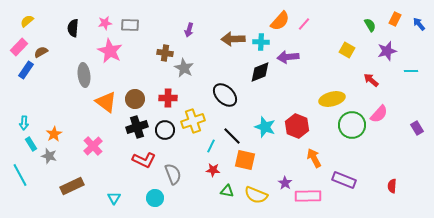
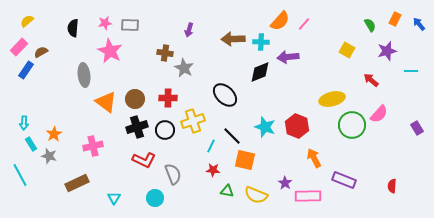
pink cross at (93, 146): rotated 30 degrees clockwise
brown rectangle at (72, 186): moved 5 px right, 3 px up
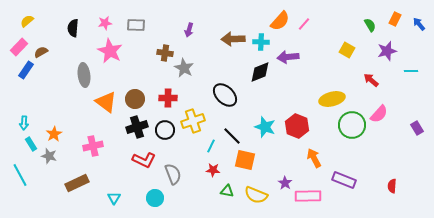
gray rectangle at (130, 25): moved 6 px right
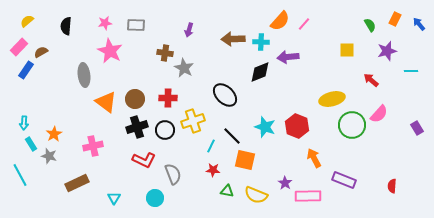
black semicircle at (73, 28): moved 7 px left, 2 px up
yellow square at (347, 50): rotated 28 degrees counterclockwise
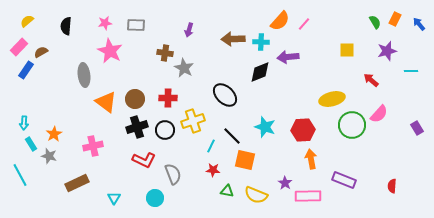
green semicircle at (370, 25): moved 5 px right, 3 px up
red hexagon at (297, 126): moved 6 px right, 4 px down; rotated 25 degrees counterclockwise
orange arrow at (314, 158): moved 3 px left, 1 px down; rotated 18 degrees clockwise
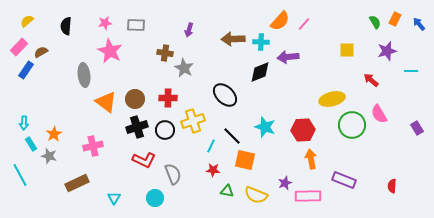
pink semicircle at (379, 114): rotated 108 degrees clockwise
purple star at (285, 183): rotated 16 degrees clockwise
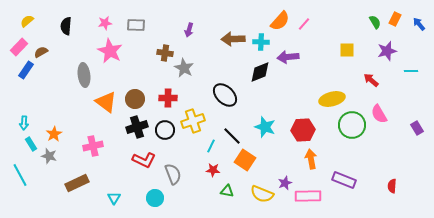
orange square at (245, 160): rotated 20 degrees clockwise
yellow semicircle at (256, 195): moved 6 px right, 1 px up
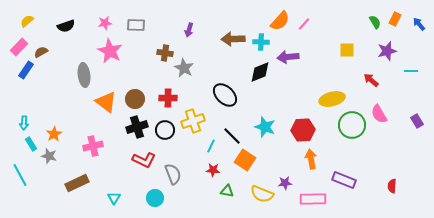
black semicircle at (66, 26): rotated 114 degrees counterclockwise
purple rectangle at (417, 128): moved 7 px up
purple star at (285, 183): rotated 16 degrees clockwise
pink rectangle at (308, 196): moved 5 px right, 3 px down
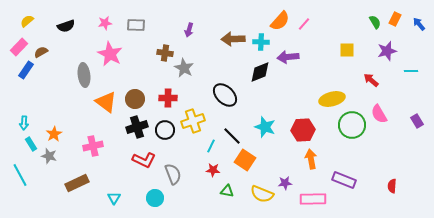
pink star at (110, 51): moved 3 px down
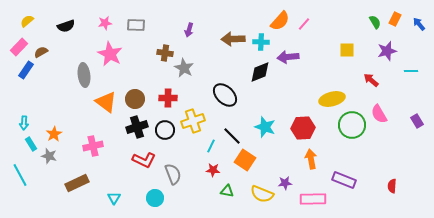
red hexagon at (303, 130): moved 2 px up
